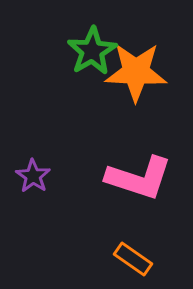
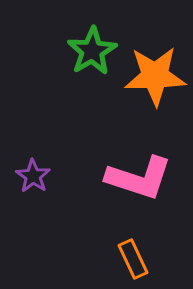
orange star: moved 19 px right, 4 px down; rotated 4 degrees counterclockwise
orange rectangle: rotated 30 degrees clockwise
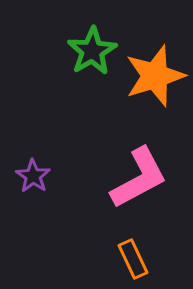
orange star: rotated 16 degrees counterclockwise
pink L-shape: rotated 46 degrees counterclockwise
